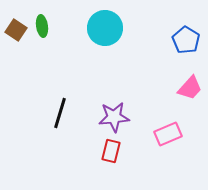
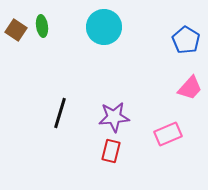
cyan circle: moved 1 px left, 1 px up
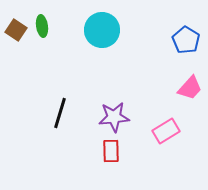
cyan circle: moved 2 px left, 3 px down
pink rectangle: moved 2 px left, 3 px up; rotated 8 degrees counterclockwise
red rectangle: rotated 15 degrees counterclockwise
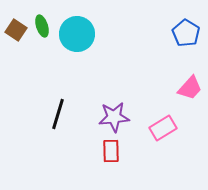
green ellipse: rotated 10 degrees counterclockwise
cyan circle: moved 25 px left, 4 px down
blue pentagon: moved 7 px up
black line: moved 2 px left, 1 px down
pink rectangle: moved 3 px left, 3 px up
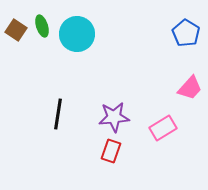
black line: rotated 8 degrees counterclockwise
red rectangle: rotated 20 degrees clockwise
